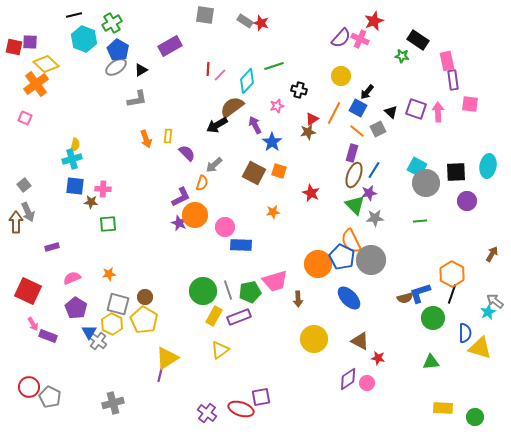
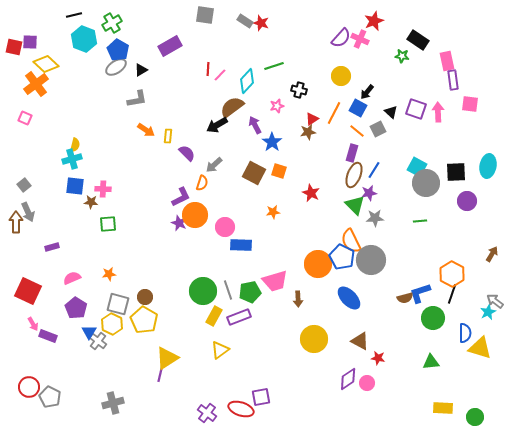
orange arrow at (146, 139): moved 9 px up; rotated 36 degrees counterclockwise
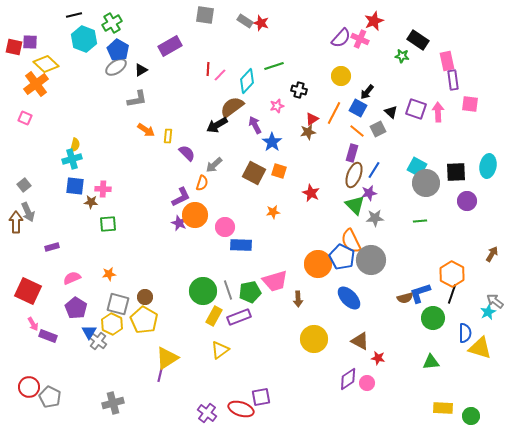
green circle at (475, 417): moved 4 px left, 1 px up
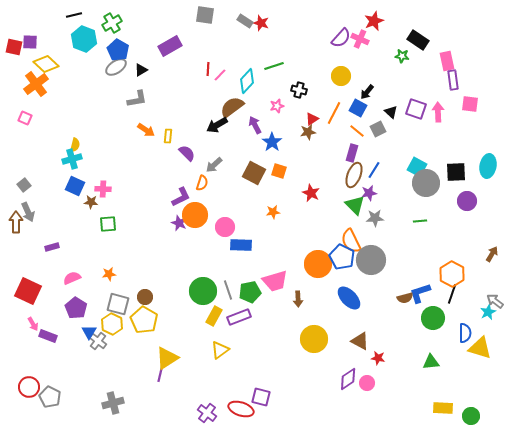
blue square at (75, 186): rotated 18 degrees clockwise
purple square at (261, 397): rotated 24 degrees clockwise
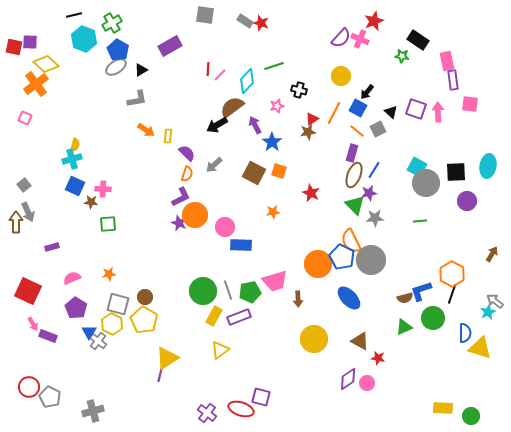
orange semicircle at (202, 183): moved 15 px left, 9 px up
blue L-shape at (420, 293): moved 1 px right, 2 px up
green triangle at (431, 362): moved 27 px left, 35 px up; rotated 18 degrees counterclockwise
gray cross at (113, 403): moved 20 px left, 8 px down
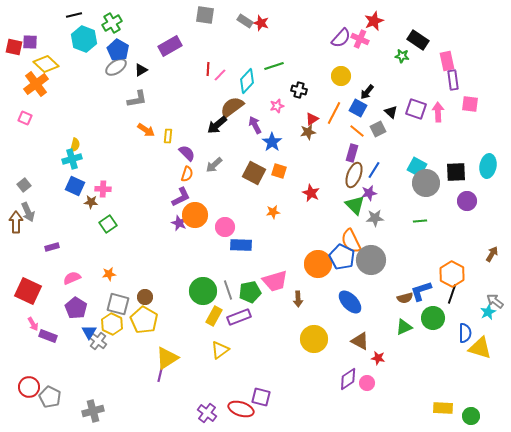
black arrow at (217, 125): rotated 10 degrees counterclockwise
green square at (108, 224): rotated 30 degrees counterclockwise
blue ellipse at (349, 298): moved 1 px right, 4 px down
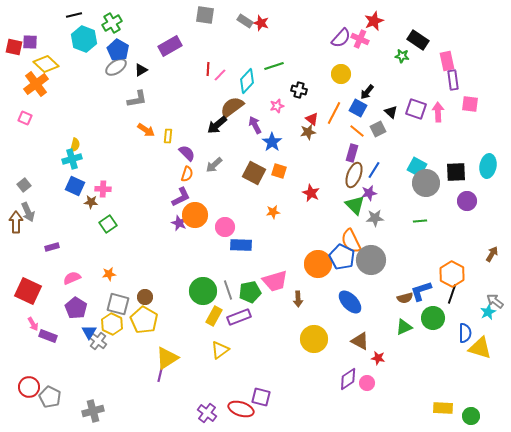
yellow circle at (341, 76): moved 2 px up
red triangle at (312, 119): rotated 48 degrees counterclockwise
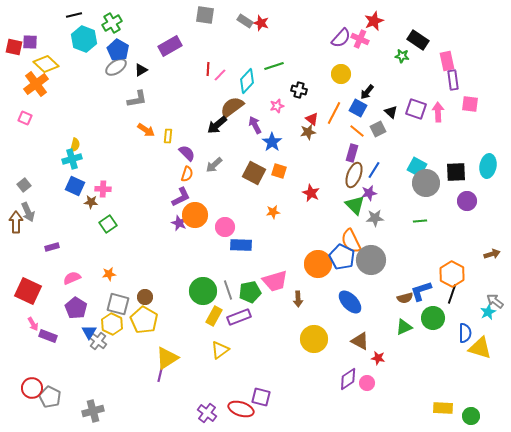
brown arrow at (492, 254): rotated 42 degrees clockwise
red circle at (29, 387): moved 3 px right, 1 px down
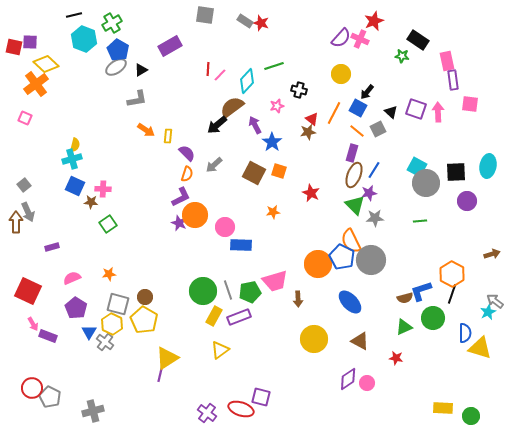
gray cross at (98, 341): moved 7 px right, 1 px down
red star at (378, 358): moved 18 px right
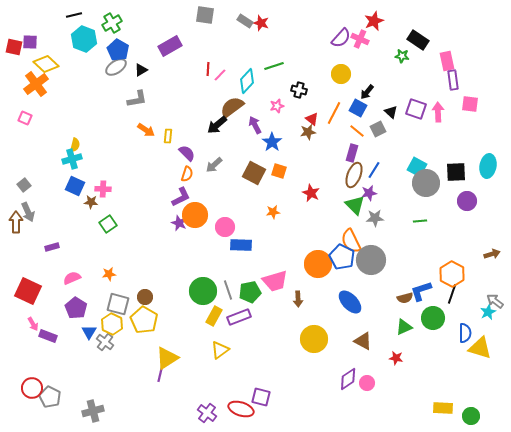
brown triangle at (360, 341): moved 3 px right
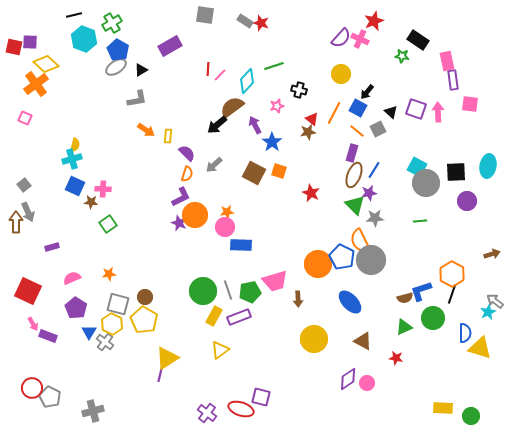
orange star at (273, 212): moved 46 px left
orange semicircle at (351, 241): moved 9 px right
